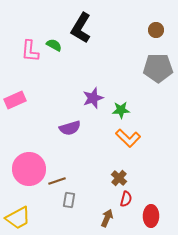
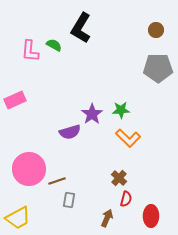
purple star: moved 1 px left, 16 px down; rotated 15 degrees counterclockwise
purple semicircle: moved 4 px down
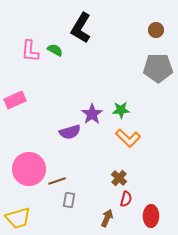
green semicircle: moved 1 px right, 5 px down
yellow trapezoid: rotated 12 degrees clockwise
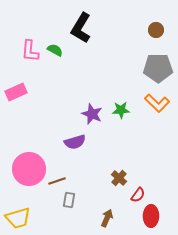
pink rectangle: moved 1 px right, 8 px up
purple star: rotated 15 degrees counterclockwise
purple semicircle: moved 5 px right, 10 px down
orange L-shape: moved 29 px right, 35 px up
red semicircle: moved 12 px right, 4 px up; rotated 21 degrees clockwise
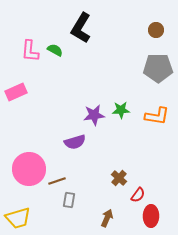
orange L-shape: moved 13 px down; rotated 35 degrees counterclockwise
purple star: moved 2 px right, 1 px down; rotated 30 degrees counterclockwise
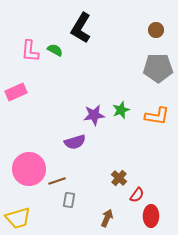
green star: rotated 18 degrees counterclockwise
red semicircle: moved 1 px left
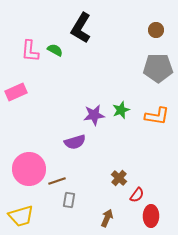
yellow trapezoid: moved 3 px right, 2 px up
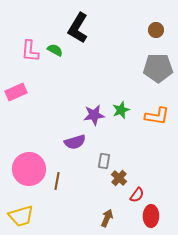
black L-shape: moved 3 px left
brown line: rotated 60 degrees counterclockwise
gray rectangle: moved 35 px right, 39 px up
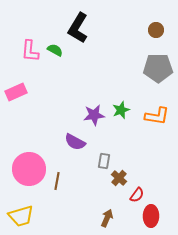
purple semicircle: rotated 45 degrees clockwise
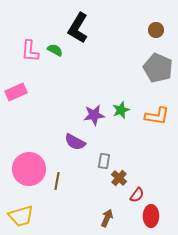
gray pentagon: rotated 24 degrees clockwise
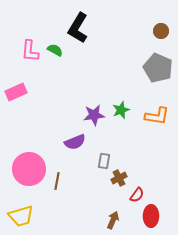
brown circle: moved 5 px right, 1 px down
purple semicircle: rotated 50 degrees counterclockwise
brown cross: rotated 21 degrees clockwise
brown arrow: moved 6 px right, 2 px down
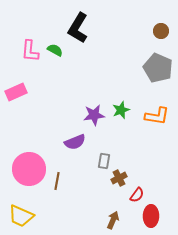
yellow trapezoid: rotated 40 degrees clockwise
